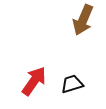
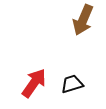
red arrow: moved 2 px down
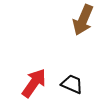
black trapezoid: rotated 40 degrees clockwise
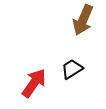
black trapezoid: moved 15 px up; rotated 55 degrees counterclockwise
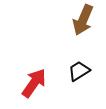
black trapezoid: moved 7 px right, 2 px down
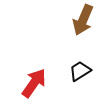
black trapezoid: moved 1 px right
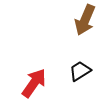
brown arrow: moved 2 px right
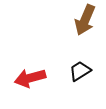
red arrow: moved 4 px left, 5 px up; rotated 140 degrees counterclockwise
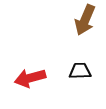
black trapezoid: rotated 30 degrees clockwise
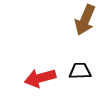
red arrow: moved 10 px right
